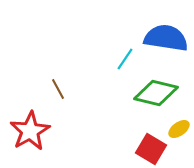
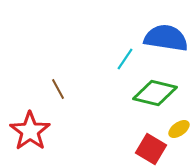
green diamond: moved 1 px left
red star: rotated 6 degrees counterclockwise
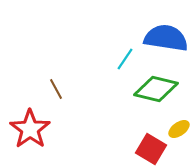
brown line: moved 2 px left
green diamond: moved 1 px right, 4 px up
red star: moved 2 px up
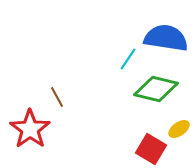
cyan line: moved 3 px right
brown line: moved 1 px right, 8 px down
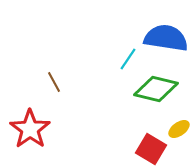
brown line: moved 3 px left, 15 px up
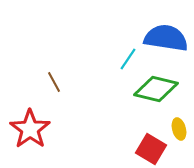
yellow ellipse: rotated 70 degrees counterclockwise
